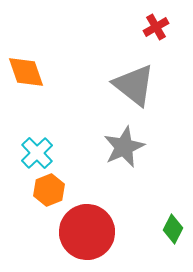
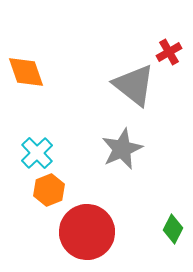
red cross: moved 13 px right, 25 px down
gray star: moved 2 px left, 2 px down
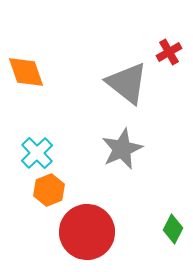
gray triangle: moved 7 px left, 2 px up
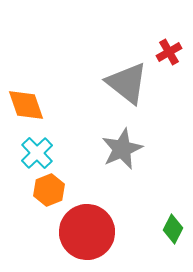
orange diamond: moved 33 px down
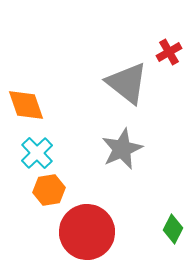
orange hexagon: rotated 12 degrees clockwise
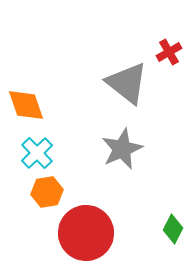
orange hexagon: moved 2 px left, 2 px down
red circle: moved 1 px left, 1 px down
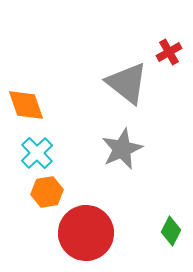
green diamond: moved 2 px left, 2 px down
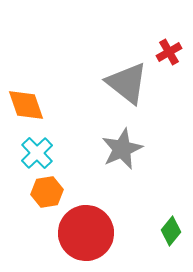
green diamond: rotated 12 degrees clockwise
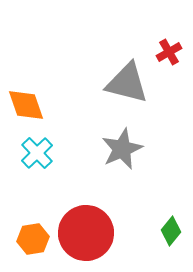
gray triangle: rotated 24 degrees counterclockwise
orange hexagon: moved 14 px left, 47 px down
